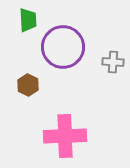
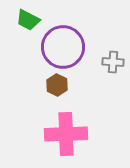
green trapezoid: rotated 120 degrees clockwise
brown hexagon: moved 29 px right
pink cross: moved 1 px right, 2 px up
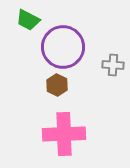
gray cross: moved 3 px down
pink cross: moved 2 px left
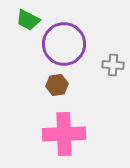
purple circle: moved 1 px right, 3 px up
brown hexagon: rotated 25 degrees clockwise
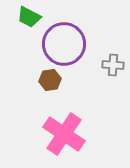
green trapezoid: moved 1 px right, 3 px up
brown hexagon: moved 7 px left, 5 px up
pink cross: rotated 36 degrees clockwise
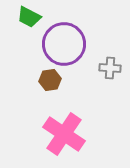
gray cross: moved 3 px left, 3 px down
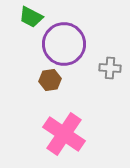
green trapezoid: moved 2 px right
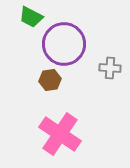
pink cross: moved 4 px left
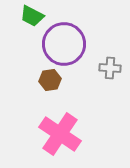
green trapezoid: moved 1 px right, 1 px up
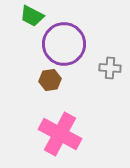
pink cross: rotated 6 degrees counterclockwise
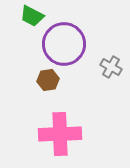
gray cross: moved 1 px right, 1 px up; rotated 25 degrees clockwise
brown hexagon: moved 2 px left
pink cross: rotated 30 degrees counterclockwise
